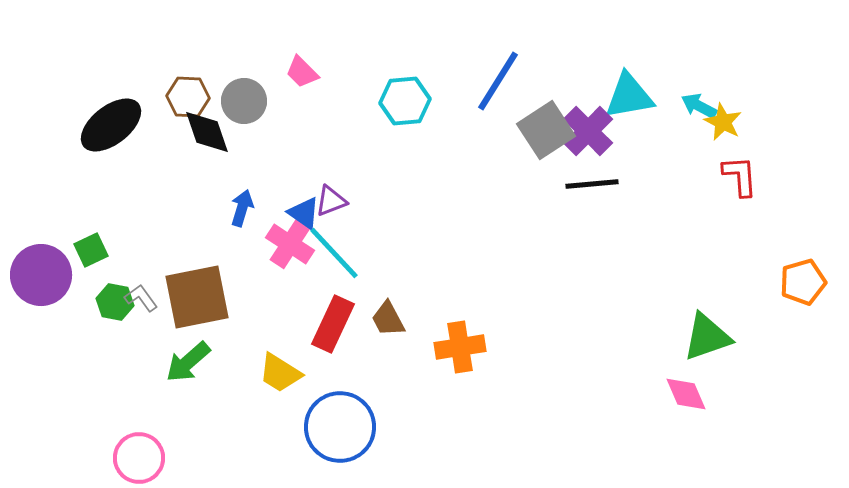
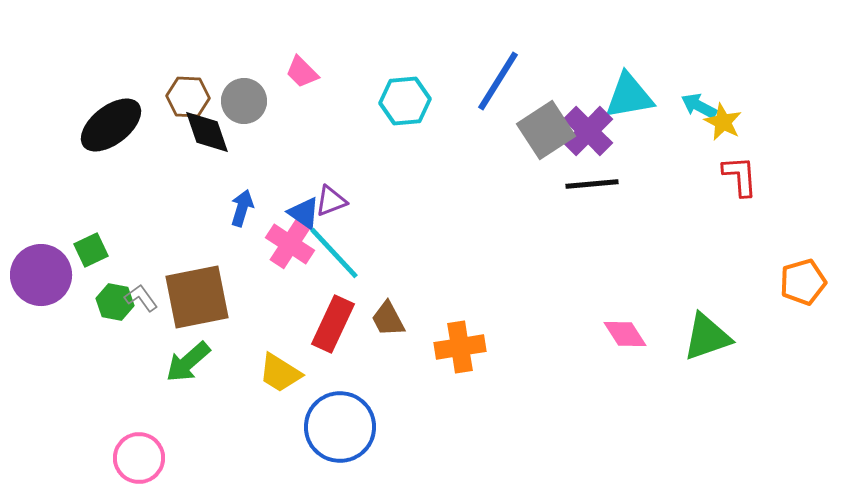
pink diamond: moved 61 px left, 60 px up; rotated 9 degrees counterclockwise
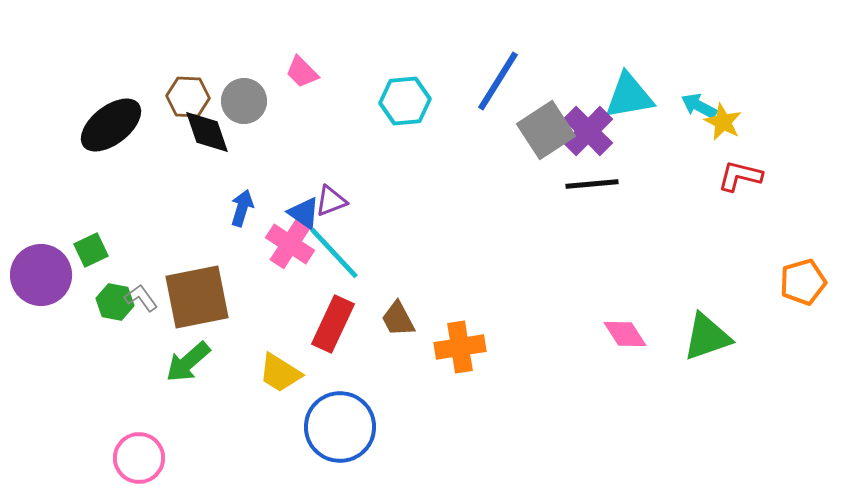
red L-shape: rotated 72 degrees counterclockwise
brown trapezoid: moved 10 px right
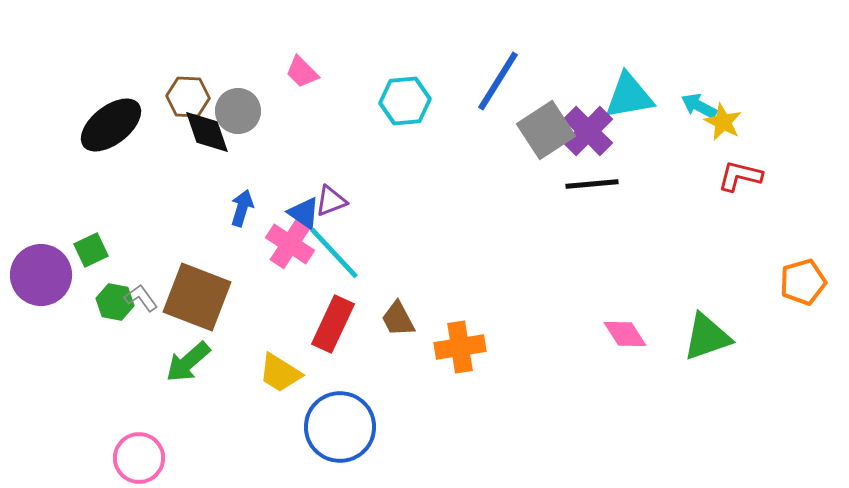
gray circle: moved 6 px left, 10 px down
brown square: rotated 32 degrees clockwise
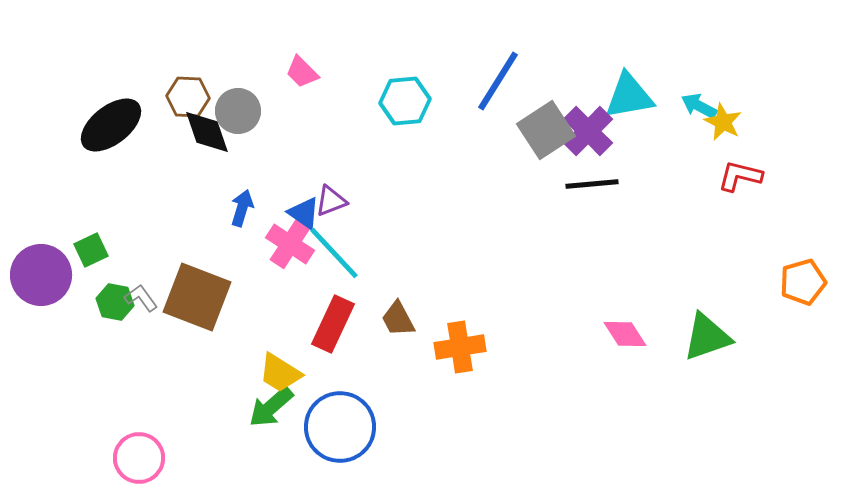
green arrow: moved 83 px right, 45 px down
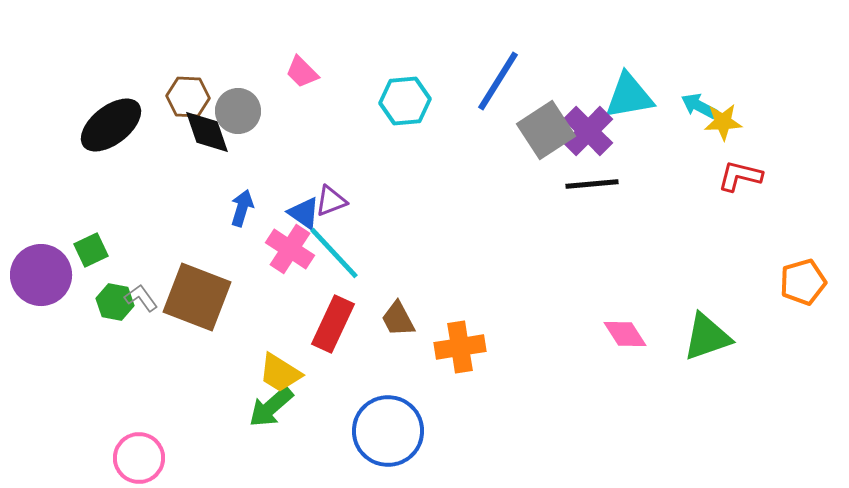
yellow star: rotated 30 degrees counterclockwise
pink cross: moved 5 px down
blue circle: moved 48 px right, 4 px down
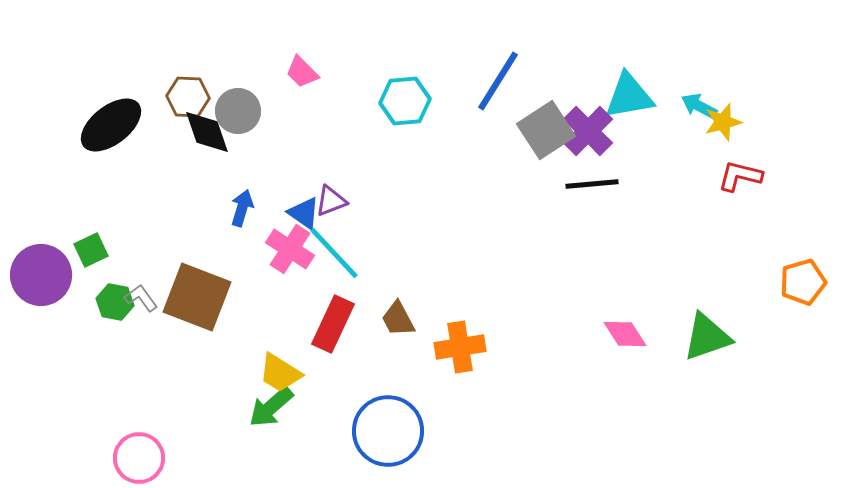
yellow star: rotated 12 degrees counterclockwise
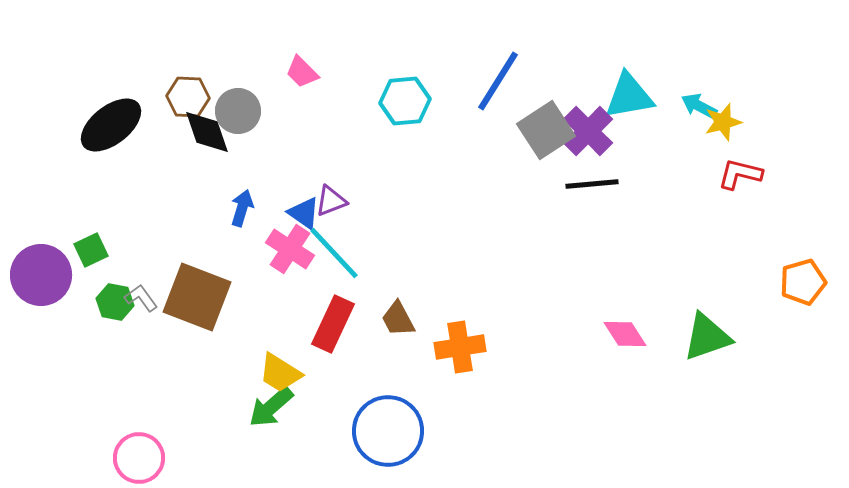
red L-shape: moved 2 px up
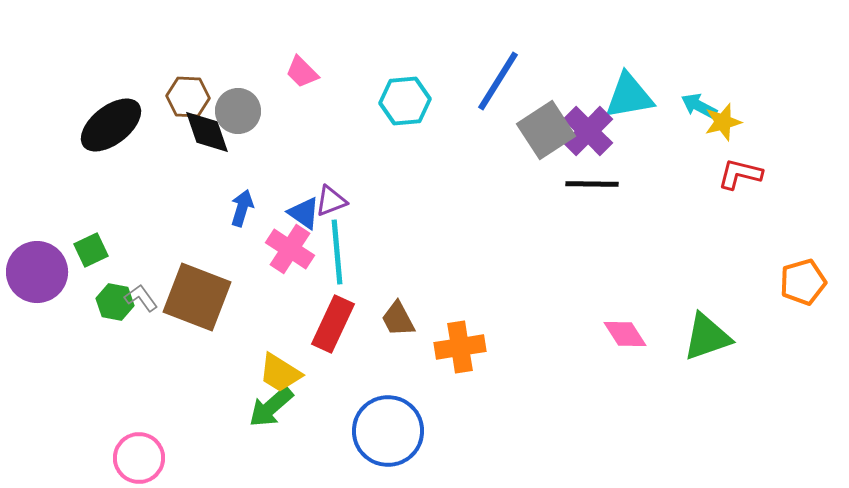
black line: rotated 6 degrees clockwise
cyan line: moved 3 px right, 1 px up; rotated 38 degrees clockwise
purple circle: moved 4 px left, 3 px up
